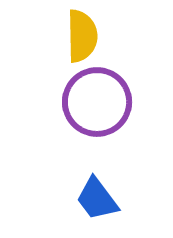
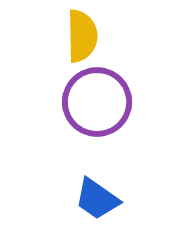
blue trapezoid: rotated 18 degrees counterclockwise
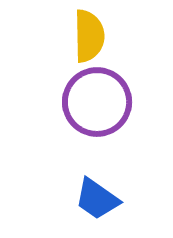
yellow semicircle: moved 7 px right
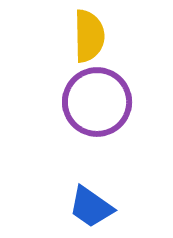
blue trapezoid: moved 6 px left, 8 px down
